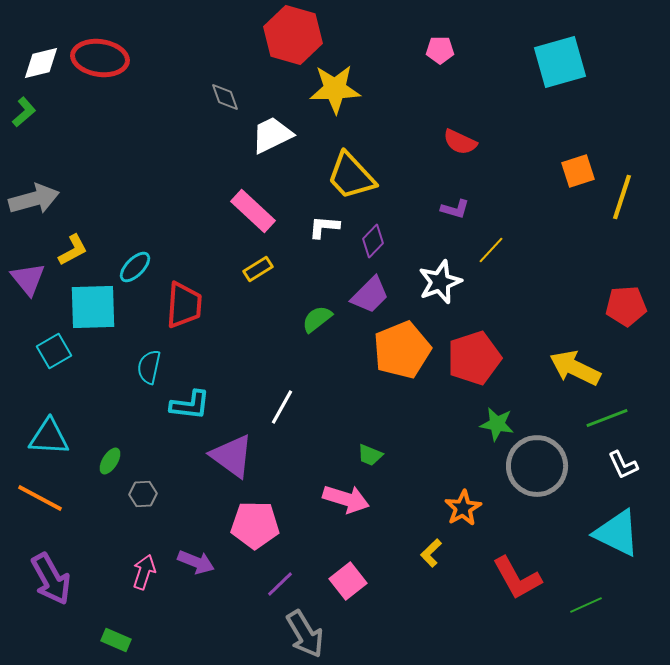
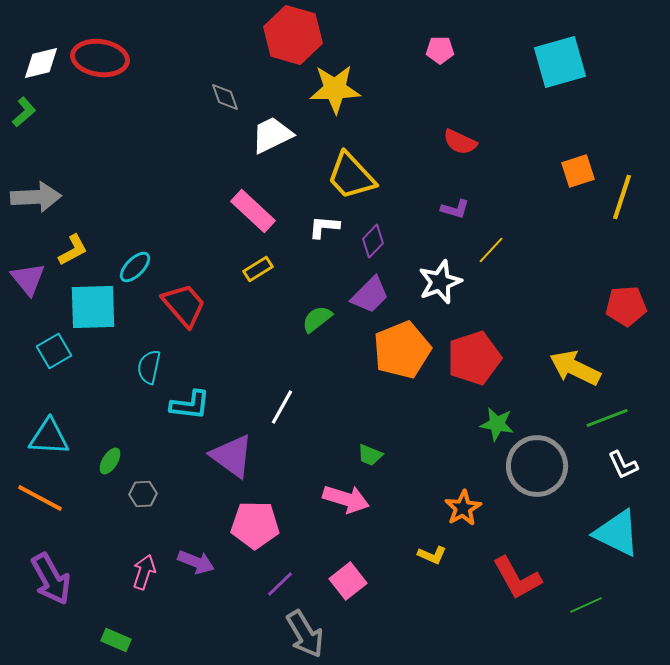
gray arrow at (34, 199): moved 2 px right, 2 px up; rotated 12 degrees clockwise
red trapezoid at (184, 305): rotated 45 degrees counterclockwise
yellow L-shape at (431, 553): moved 1 px right, 2 px down; rotated 112 degrees counterclockwise
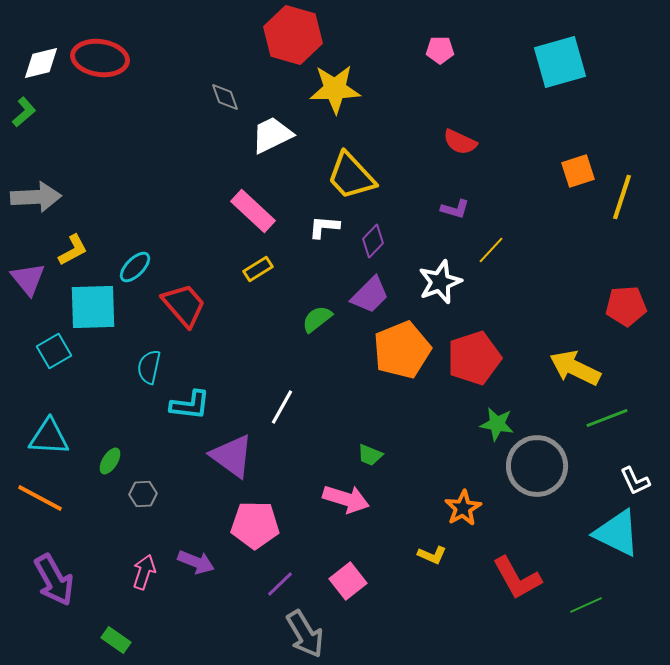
white L-shape at (623, 465): moved 12 px right, 16 px down
purple arrow at (51, 579): moved 3 px right, 1 px down
green rectangle at (116, 640): rotated 12 degrees clockwise
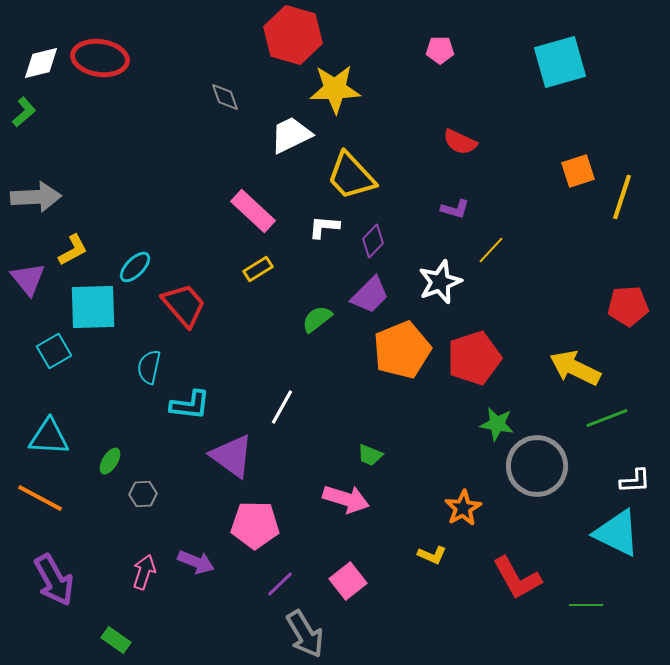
white trapezoid at (272, 135): moved 19 px right
red pentagon at (626, 306): moved 2 px right
white L-shape at (635, 481): rotated 68 degrees counterclockwise
green line at (586, 605): rotated 24 degrees clockwise
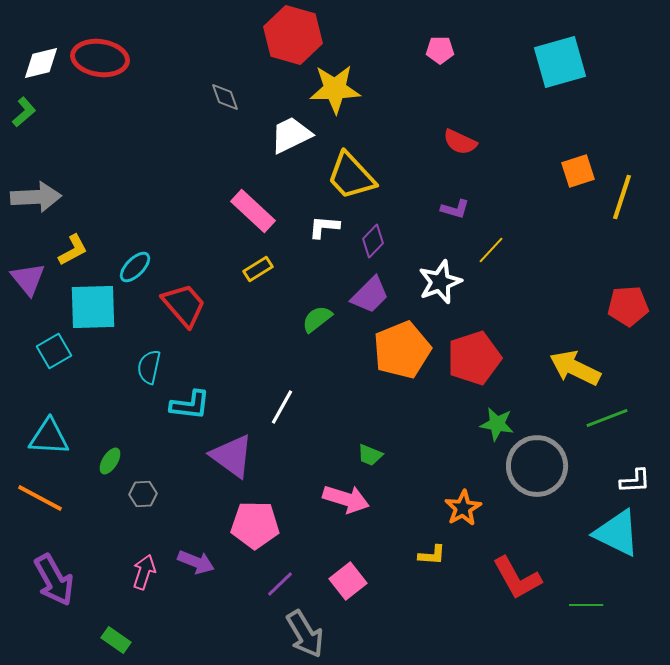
yellow L-shape at (432, 555): rotated 20 degrees counterclockwise
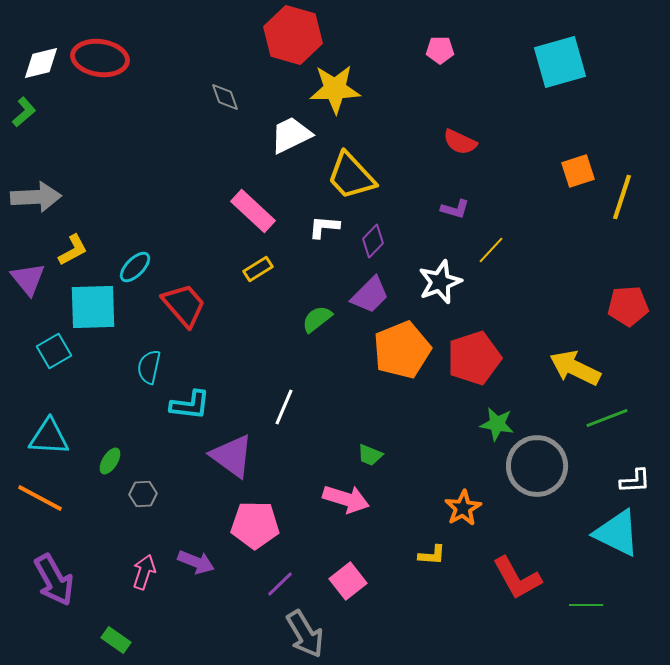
white line at (282, 407): moved 2 px right; rotated 6 degrees counterclockwise
